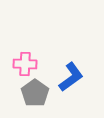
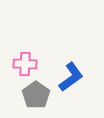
gray pentagon: moved 1 px right, 2 px down
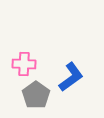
pink cross: moved 1 px left
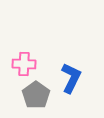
blue L-shape: moved 1 px down; rotated 28 degrees counterclockwise
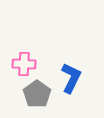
gray pentagon: moved 1 px right, 1 px up
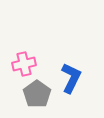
pink cross: rotated 15 degrees counterclockwise
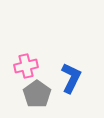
pink cross: moved 2 px right, 2 px down
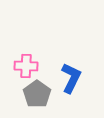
pink cross: rotated 15 degrees clockwise
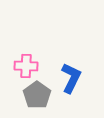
gray pentagon: moved 1 px down
